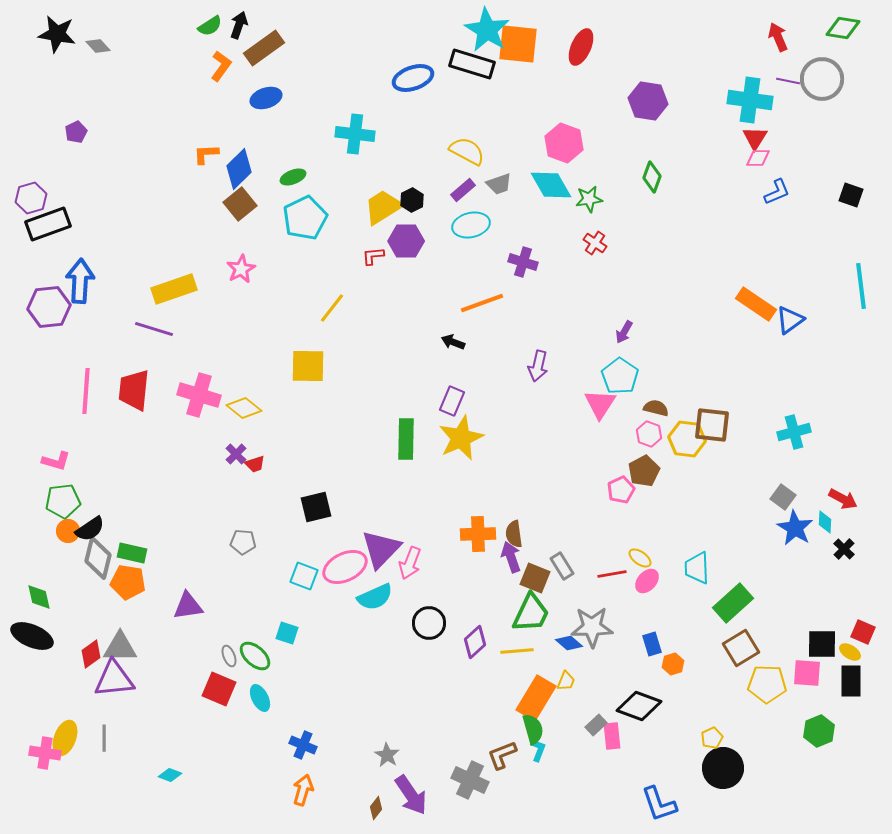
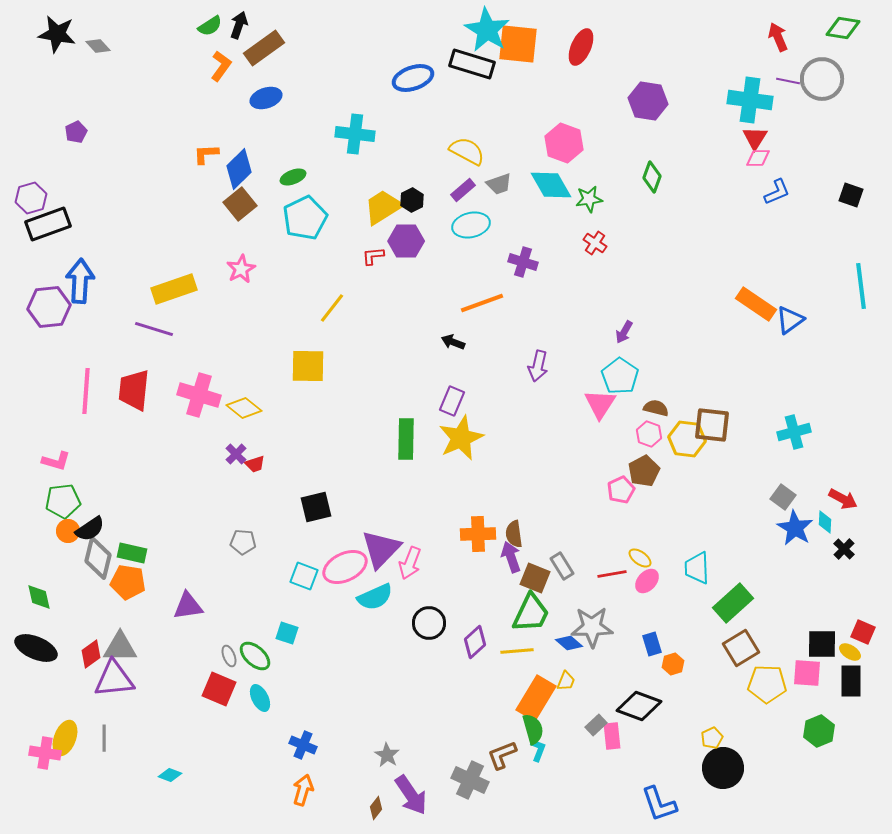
black ellipse at (32, 636): moved 4 px right, 12 px down
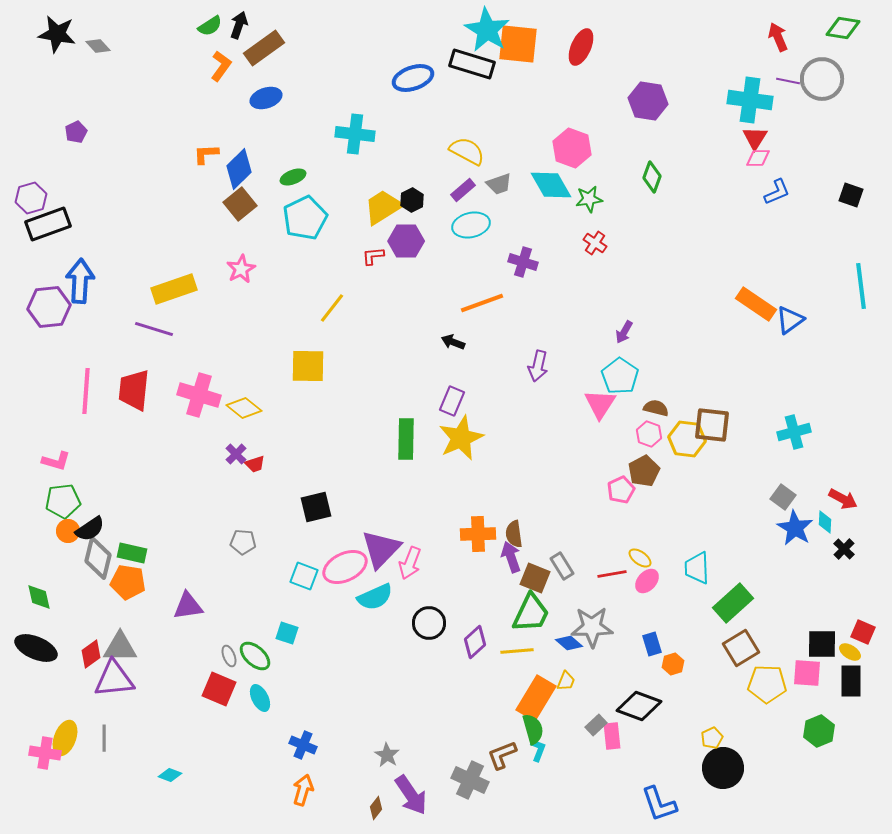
pink hexagon at (564, 143): moved 8 px right, 5 px down
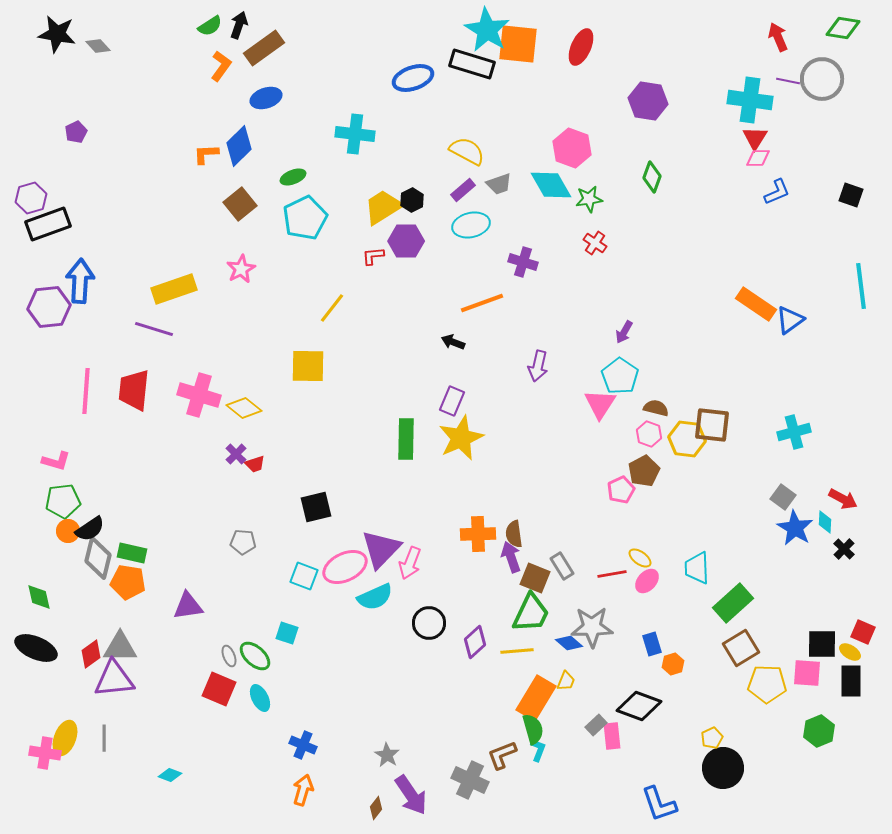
blue diamond at (239, 169): moved 23 px up
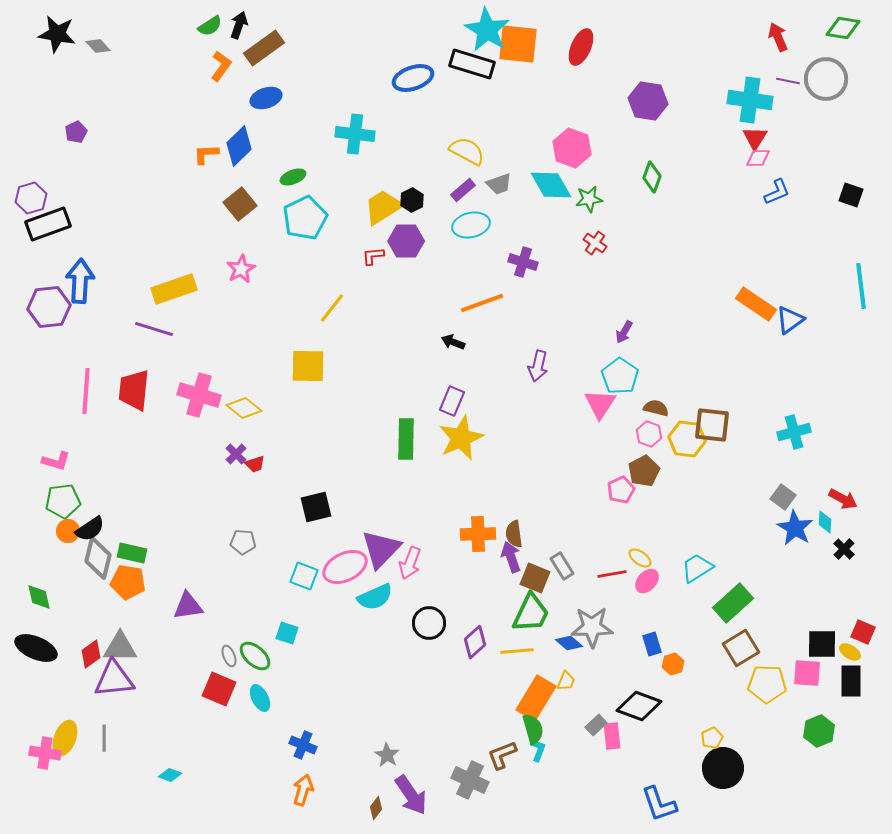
gray circle at (822, 79): moved 4 px right
cyan trapezoid at (697, 568): rotated 60 degrees clockwise
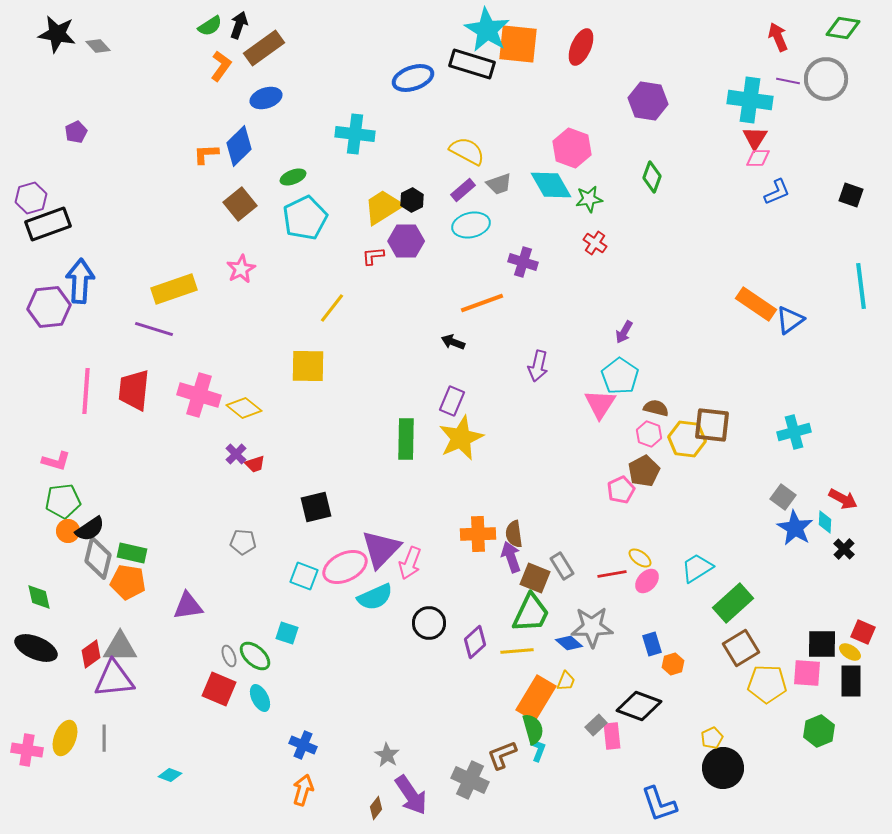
pink cross at (45, 753): moved 18 px left, 3 px up
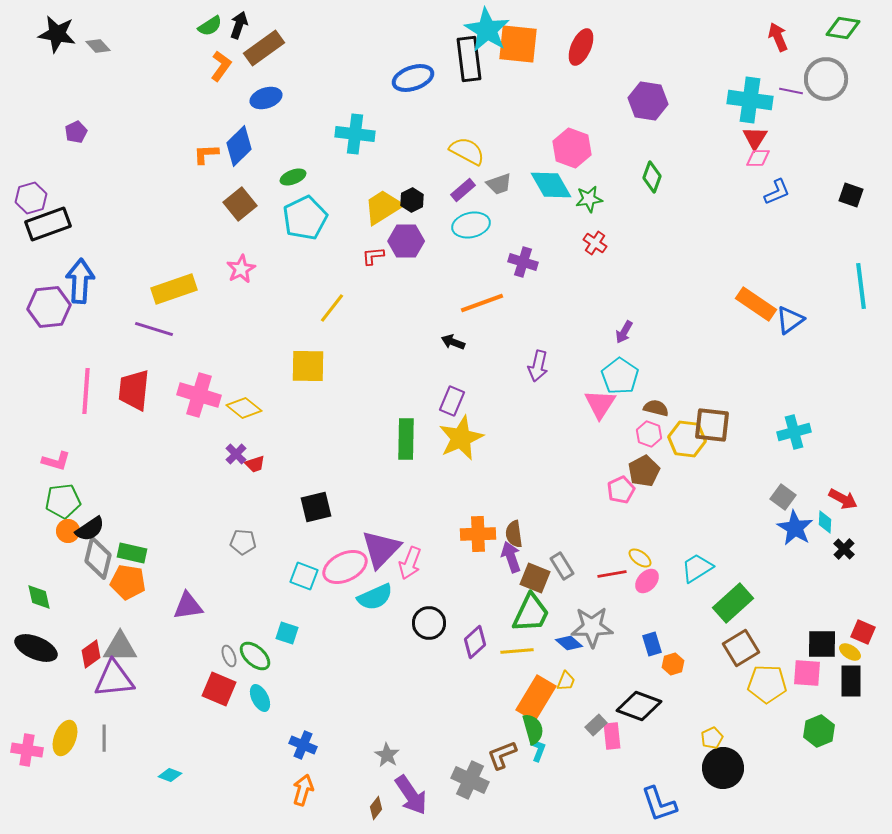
black rectangle at (472, 64): moved 3 px left, 5 px up; rotated 66 degrees clockwise
purple line at (788, 81): moved 3 px right, 10 px down
